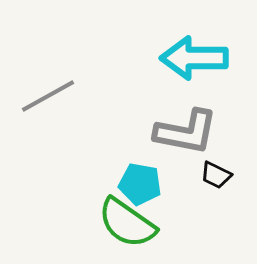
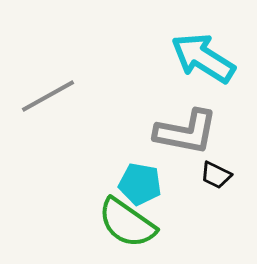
cyan arrow: moved 9 px right; rotated 32 degrees clockwise
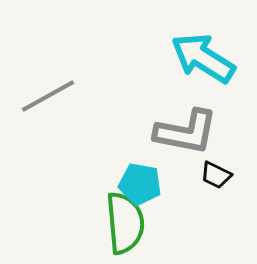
green semicircle: moved 2 px left; rotated 130 degrees counterclockwise
